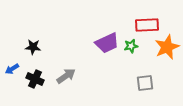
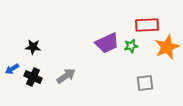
black cross: moved 2 px left, 2 px up
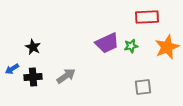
red rectangle: moved 8 px up
black star: rotated 21 degrees clockwise
black cross: rotated 30 degrees counterclockwise
gray square: moved 2 px left, 4 px down
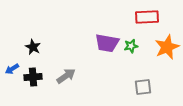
purple trapezoid: rotated 35 degrees clockwise
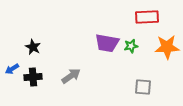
orange star: rotated 20 degrees clockwise
gray arrow: moved 5 px right
gray square: rotated 12 degrees clockwise
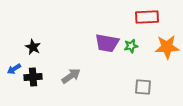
blue arrow: moved 2 px right
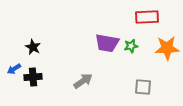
orange star: moved 1 px down
gray arrow: moved 12 px right, 5 px down
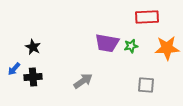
blue arrow: rotated 16 degrees counterclockwise
gray square: moved 3 px right, 2 px up
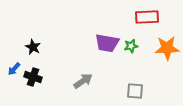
black cross: rotated 24 degrees clockwise
gray square: moved 11 px left, 6 px down
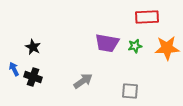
green star: moved 4 px right
blue arrow: rotated 112 degrees clockwise
gray square: moved 5 px left
